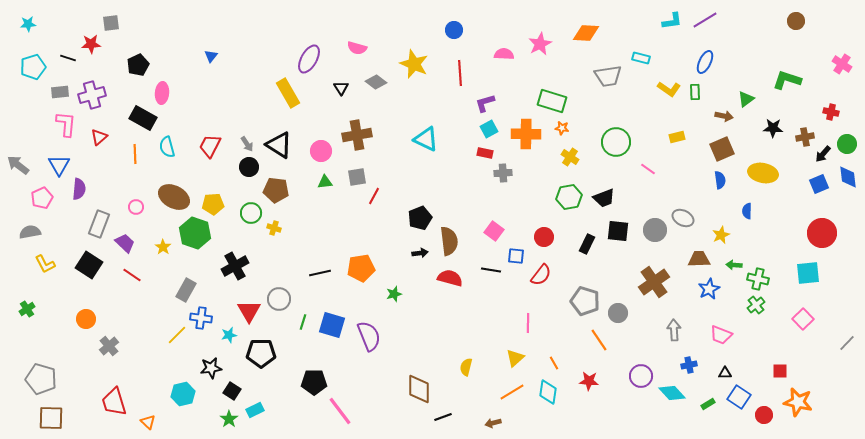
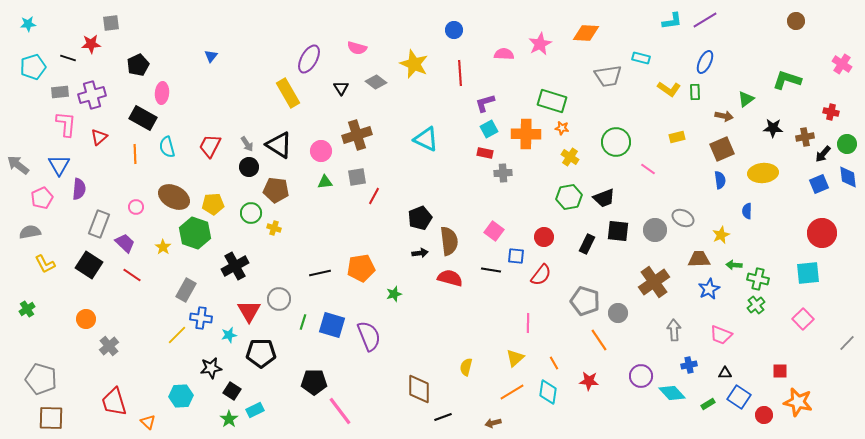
brown cross at (357, 135): rotated 8 degrees counterclockwise
yellow ellipse at (763, 173): rotated 16 degrees counterclockwise
cyan hexagon at (183, 394): moved 2 px left, 2 px down; rotated 10 degrees clockwise
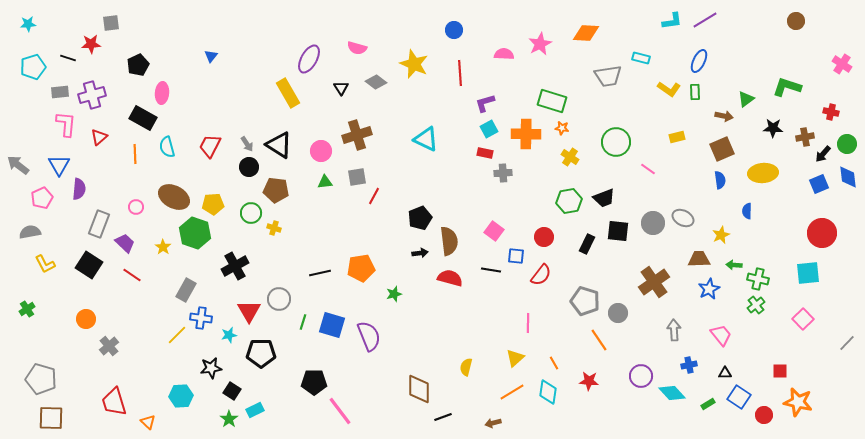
blue ellipse at (705, 62): moved 6 px left, 1 px up
green L-shape at (787, 80): moved 7 px down
green hexagon at (569, 197): moved 4 px down
gray circle at (655, 230): moved 2 px left, 7 px up
pink trapezoid at (721, 335): rotated 150 degrees counterclockwise
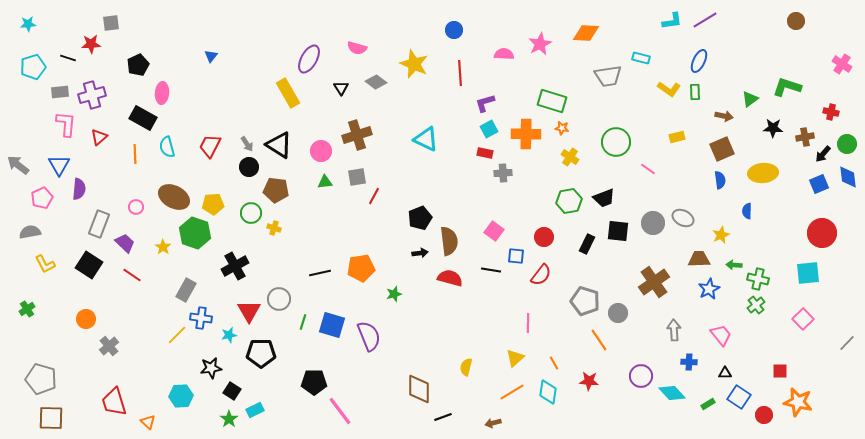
green triangle at (746, 99): moved 4 px right
blue cross at (689, 365): moved 3 px up; rotated 14 degrees clockwise
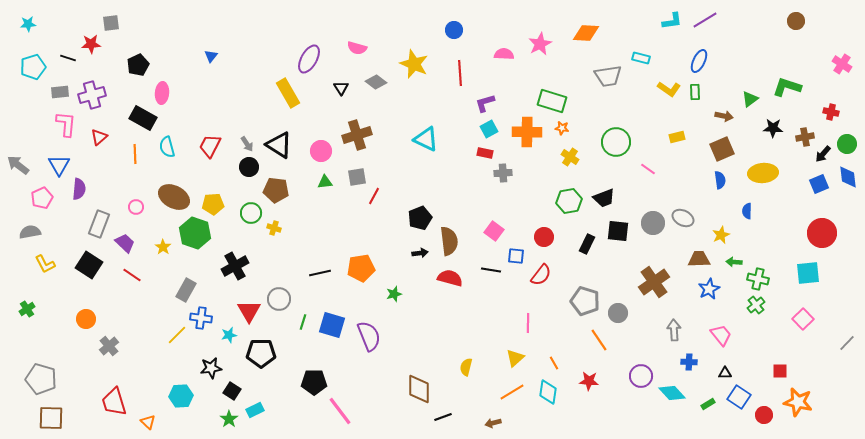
orange cross at (526, 134): moved 1 px right, 2 px up
green arrow at (734, 265): moved 3 px up
